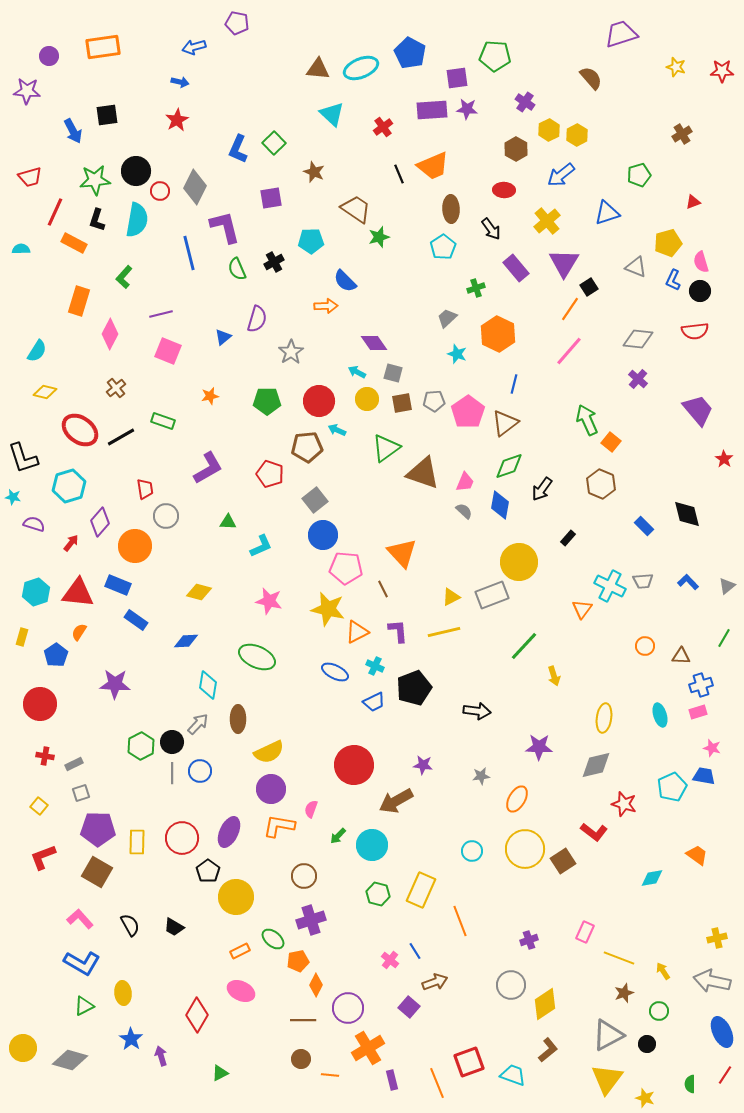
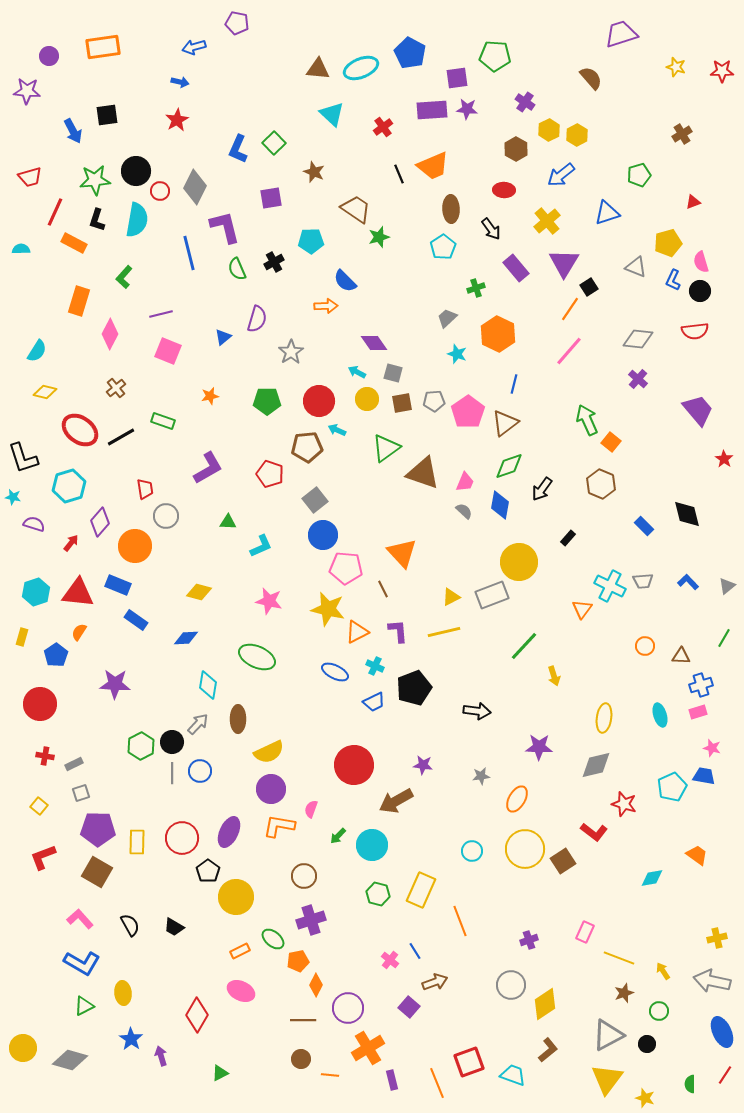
blue diamond at (186, 641): moved 3 px up
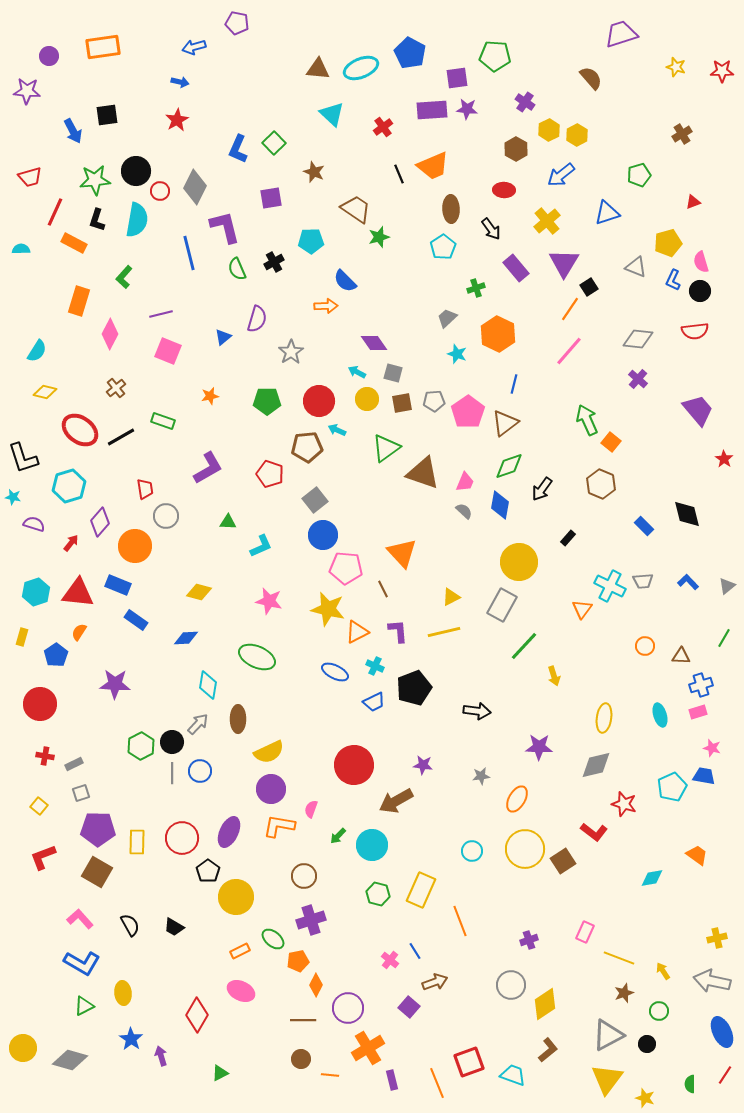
gray rectangle at (492, 595): moved 10 px right, 10 px down; rotated 40 degrees counterclockwise
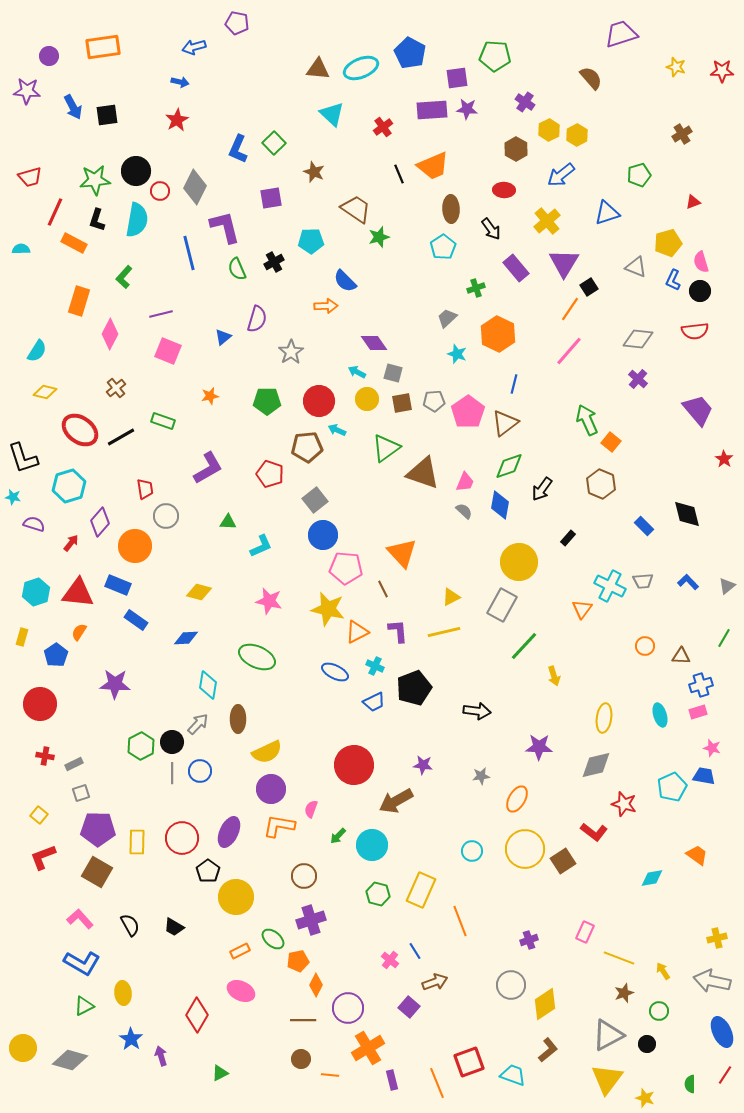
blue arrow at (73, 131): moved 24 px up
yellow semicircle at (269, 752): moved 2 px left
yellow square at (39, 806): moved 9 px down
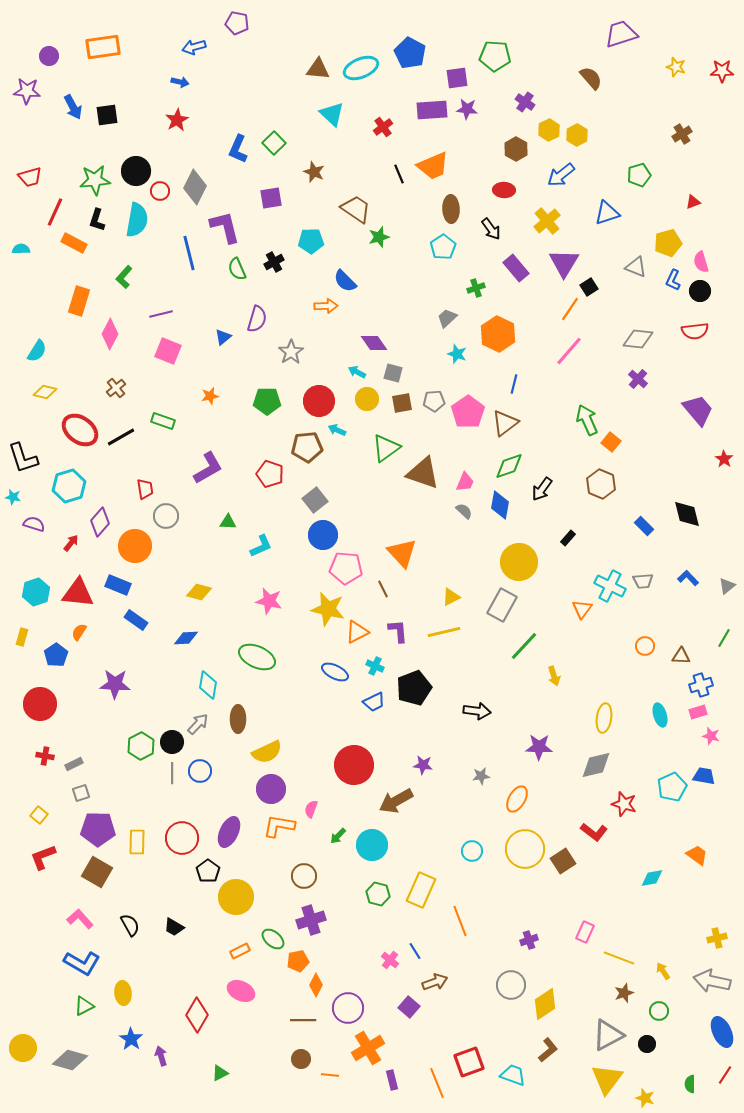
blue L-shape at (688, 582): moved 4 px up
pink star at (712, 748): moved 1 px left, 12 px up
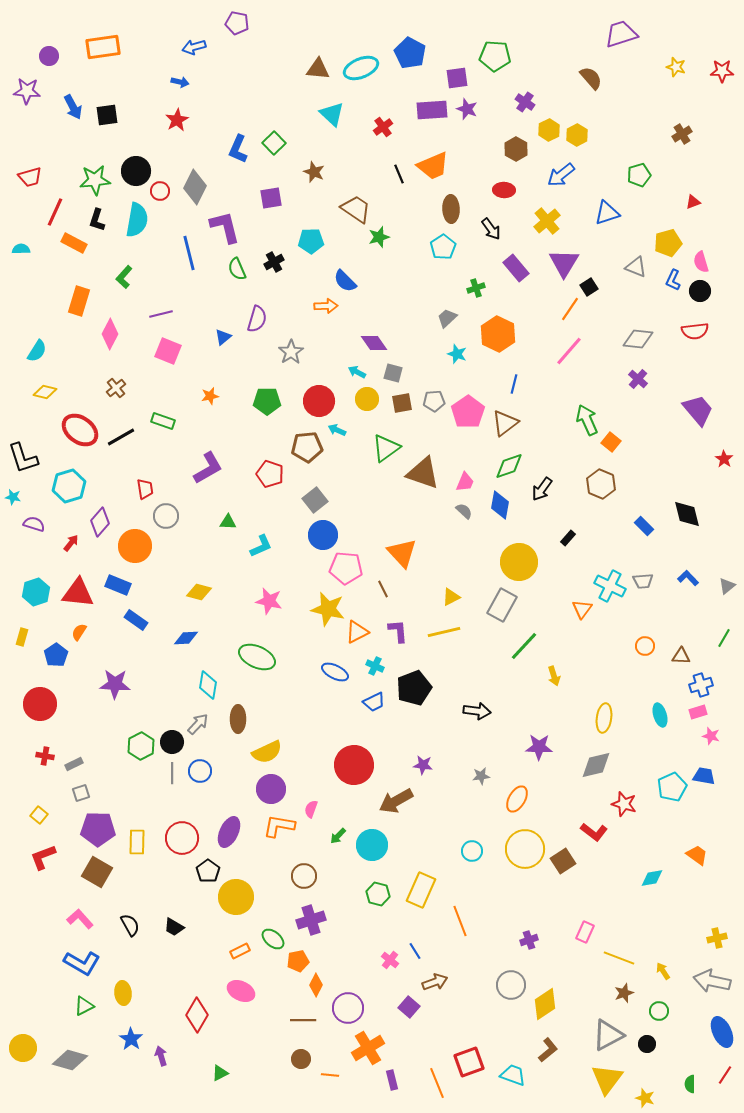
purple star at (467, 109): rotated 15 degrees clockwise
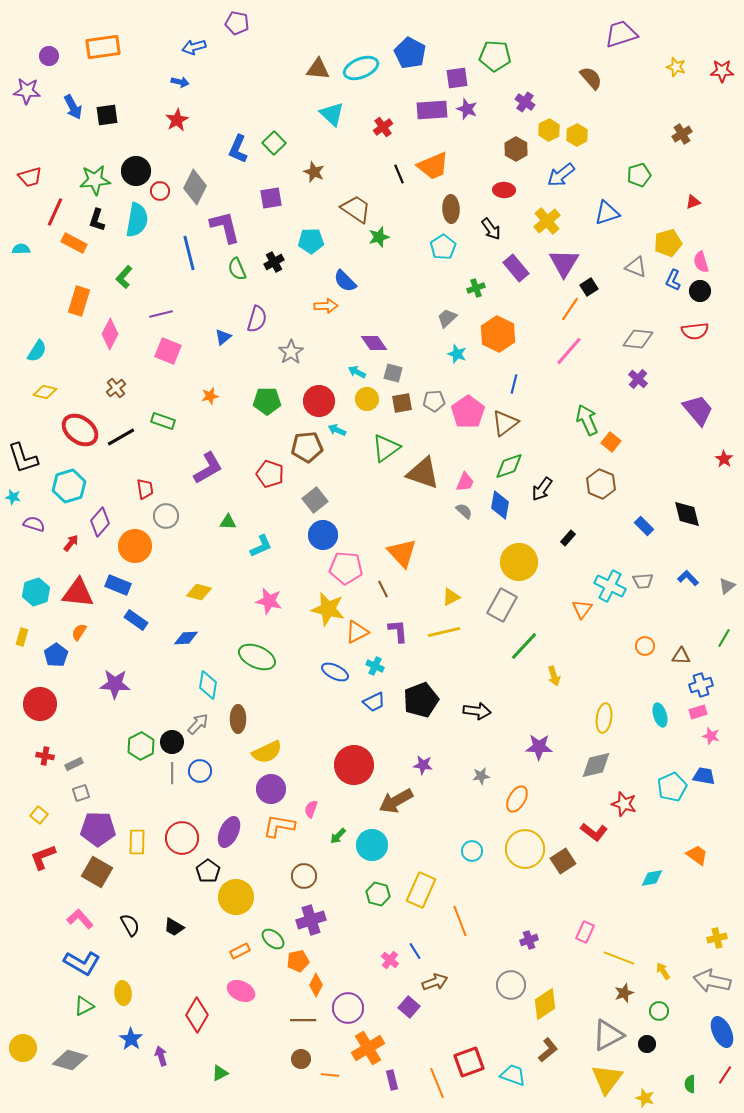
black pentagon at (414, 688): moved 7 px right, 12 px down
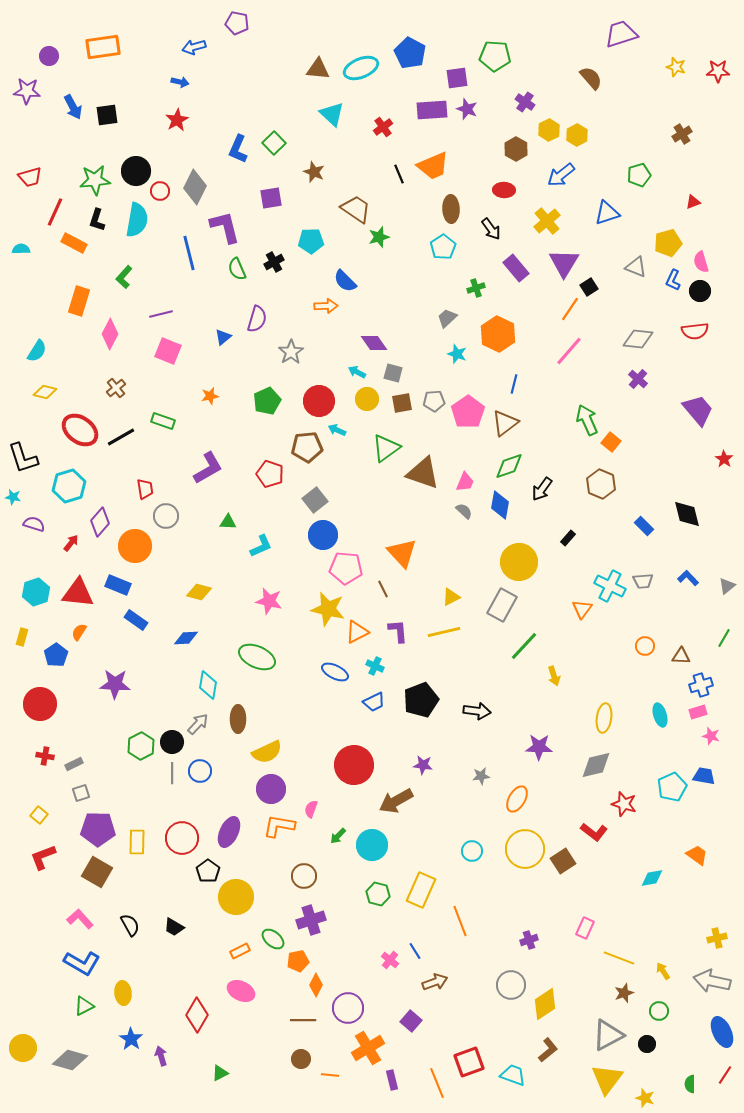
red star at (722, 71): moved 4 px left
green pentagon at (267, 401): rotated 24 degrees counterclockwise
pink rectangle at (585, 932): moved 4 px up
purple square at (409, 1007): moved 2 px right, 14 px down
